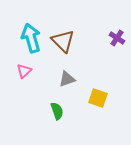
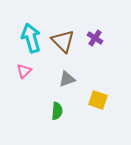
purple cross: moved 22 px left
yellow square: moved 2 px down
green semicircle: rotated 24 degrees clockwise
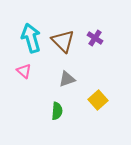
pink triangle: rotated 35 degrees counterclockwise
yellow square: rotated 30 degrees clockwise
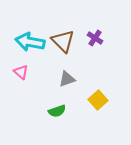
cyan arrow: moved 1 px left, 4 px down; rotated 64 degrees counterclockwise
pink triangle: moved 3 px left, 1 px down
green semicircle: rotated 66 degrees clockwise
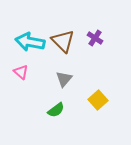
gray triangle: moved 3 px left; rotated 30 degrees counterclockwise
green semicircle: moved 1 px left, 1 px up; rotated 18 degrees counterclockwise
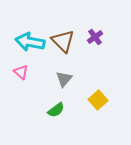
purple cross: moved 1 px up; rotated 21 degrees clockwise
